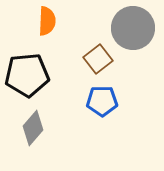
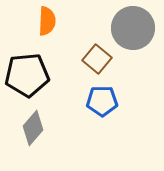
brown square: moved 1 px left; rotated 12 degrees counterclockwise
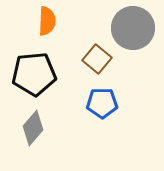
black pentagon: moved 7 px right, 1 px up
blue pentagon: moved 2 px down
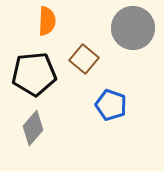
brown square: moved 13 px left
blue pentagon: moved 9 px right, 2 px down; rotated 20 degrees clockwise
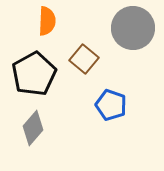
black pentagon: rotated 24 degrees counterclockwise
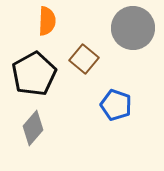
blue pentagon: moved 5 px right
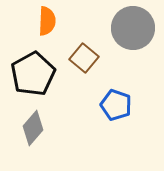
brown square: moved 1 px up
black pentagon: moved 1 px left
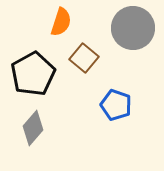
orange semicircle: moved 14 px right, 1 px down; rotated 16 degrees clockwise
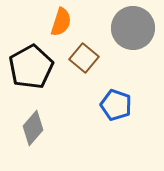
black pentagon: moved 2 px left, 7 px up
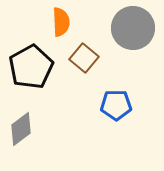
orange semicircle: rotated 20 degrees counterclockwise
blue pentagon: rotated 20 degrees counterclockwise
gray diamond: moved 12 px left, 1 px down; rotated 12 degrees clockwise
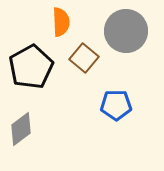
gray circle: moved 7 px left, 3 px down
